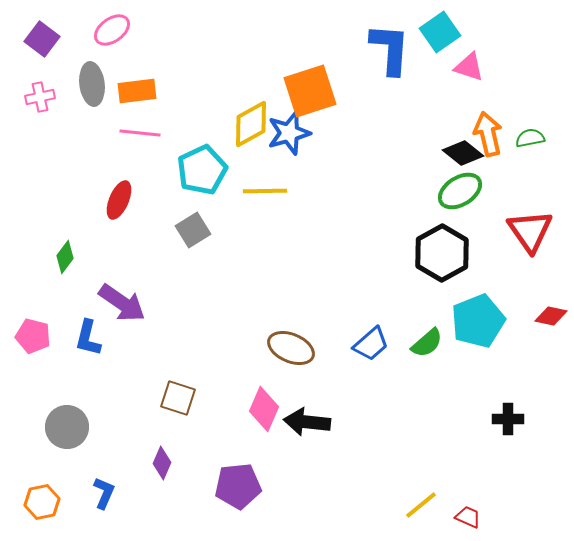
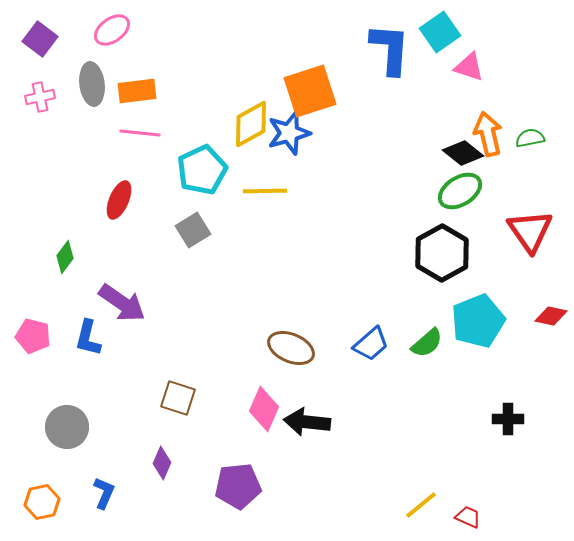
purple square at (42, 39): moved 2 px left
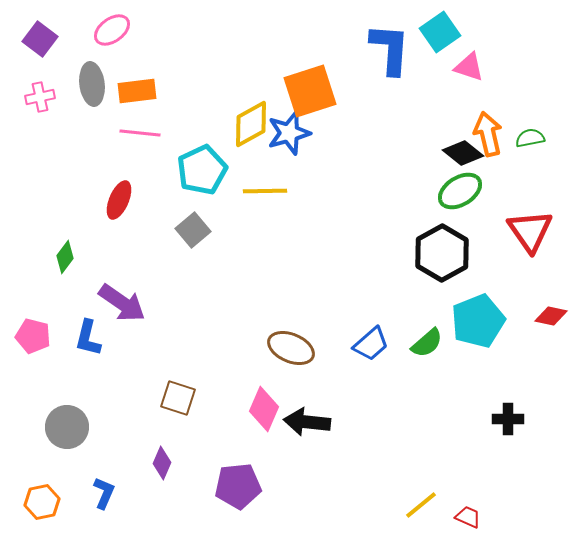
gray square at (193, 230): rotated 8 degrees counterclockwise
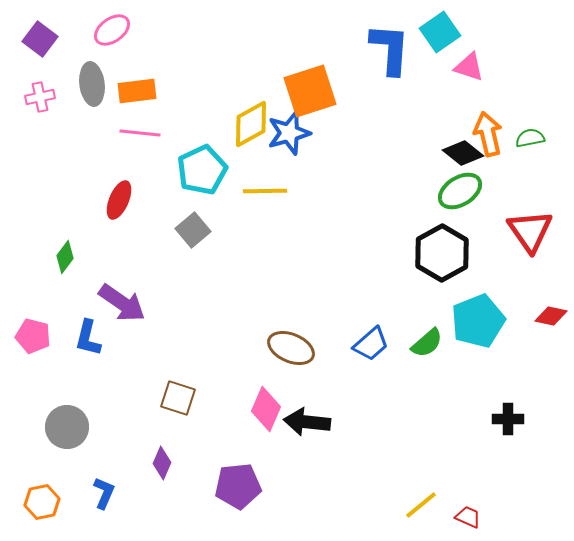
pink diamond at (264, 409): moved 2 px right
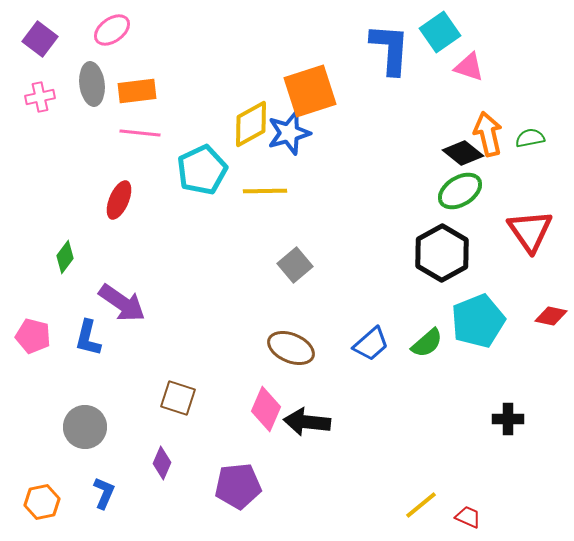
gray square at (193, 230): moved 102 px right, 35 px down
gray circle at (67, 427): moved 18 px right
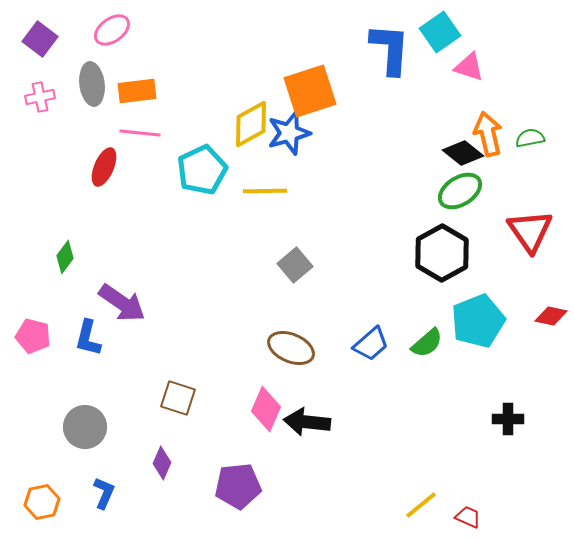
red ellipse at (119, 200): moved 15 px left, 33 px up
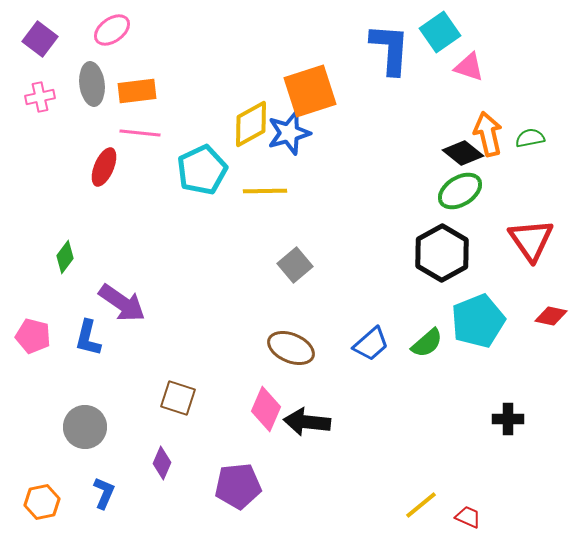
red triangle at (530, 231): moved 1 px right, 9 px down
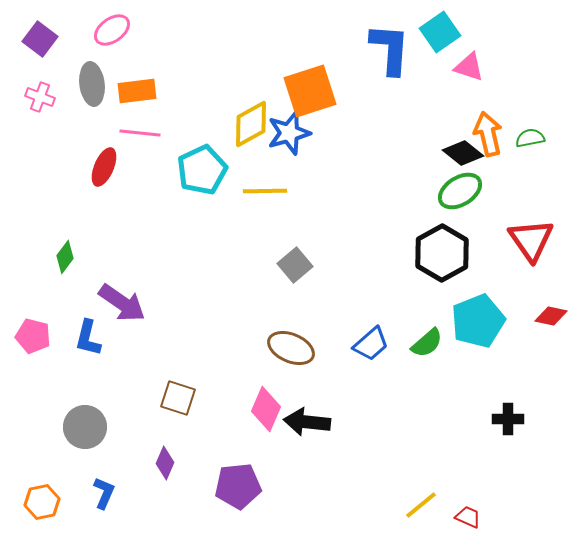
pink cross at (40, 97): rotated 32 degrees clockwise
purple diamond at (162, 463): moved 3 px right
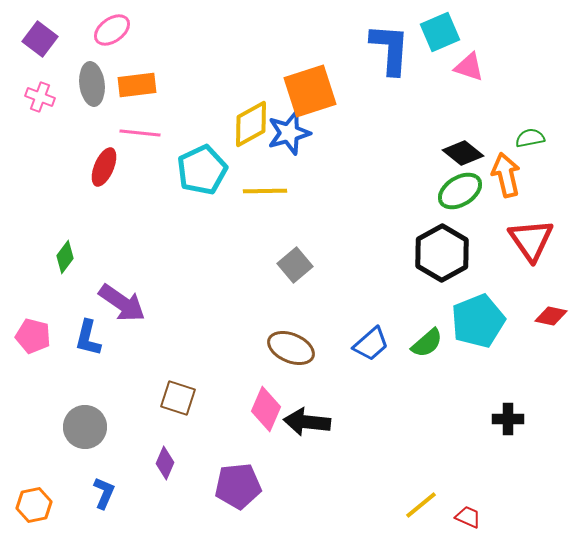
cyan square at (440, 32): rotated 12 degrees clockwise
orange rectangle at (137, 91): moved 6 px up
orange arrow at (488, 134): moved 18 px right, 41 px down
orange hexagon at (42, 502): moved 8 px left, 3 px down
